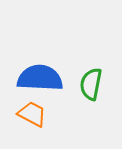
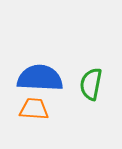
orange trapezoid: moved 2 px right, 5 px up; rotated 24 degrees counterclockwise
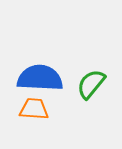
green semicircle: rotated 28 degrees clockwise
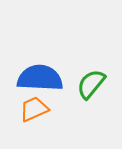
orange trapezoid: rotated 28 degrees counterclockwise
